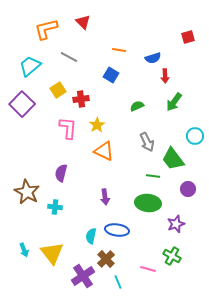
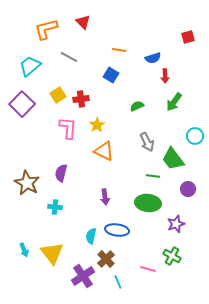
yellow square: moved 5 px down
brown star: moved 9 px up
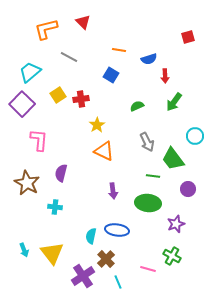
blue semicircle: moved 4 px left, 1 px down
cyan trapezoid: moved 6 px down
pink L-shape: moved 29 px left, 12 px down
purple arrow: moved 8 px right, 6 px up
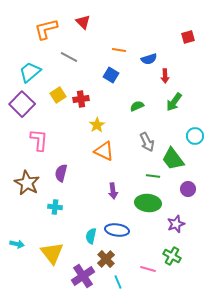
cyan arrow: moved 7 px left, 6 px up; rotated 56 degrees counterclockwise
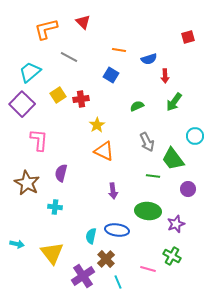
green ellipse: moved 8 px down
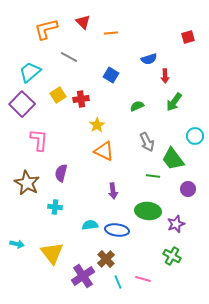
orange line: moved 8 px left, 17 px up; rotated 16 degrees counterclockwise
cyan semicircle: moved 1 px left, 11 px up; rotated 70 degrees clockwise
pink line: moved 5 px left, 10 px down
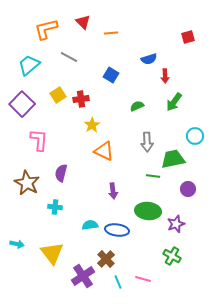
cyan trapezoid: moved 1 px left, 7 px up
yellow star: moved 5 px left
gray arrow: rotated 24 degrees clockwise
green trapezoid: rotated 115 degrees clockwise
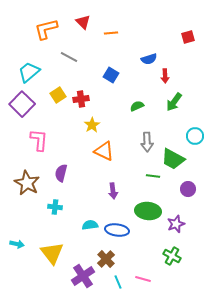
cyan trapezoid: moved 7 px down
green trapezoid: rotated 140 degrees counterclockwise
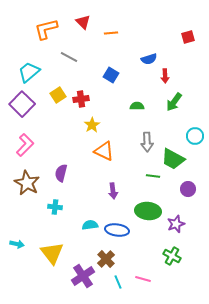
green semicircle: rotated 24 degrees clockwise
pink L-shape: moved 14 px left, 5 px down; rotated 40 degrees clockwise
